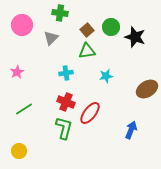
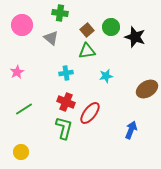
gray triangle: rotated 35 degrees counterclockwise
yellow circle: moved 2 px right, 1 px down
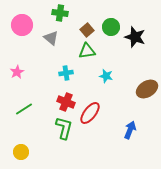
cyan star: rotated 24 degrees clockwise
blue arrow: moved 1 px left
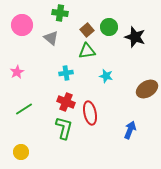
green circle: moved 2 px left
red ellipse: rotated 50 degrees counterclockwise
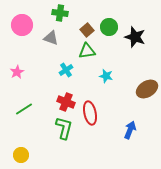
gray triangle: rotated 21 degrees counterclockwise
cyan cross: moved 3 px up; rotated 24 degrees counterclockwise
yellow circle: moved 3 px down
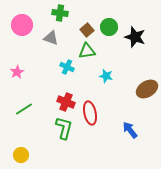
cyan cross: moved 1 px right, 3 px up; rotated 32 degrees counterclockwise
blue arrow: rotated 60 degrees counterclockwise
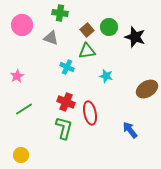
pink star: moved 4 px down
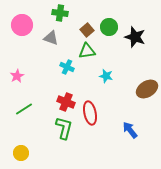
yellow circle: moved 2 px up
